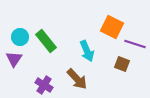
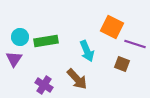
green rectangle: rotated 60 degrees counterclockwise
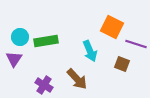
purple line: moved 1 px right
cyan arrow: moved 3 px right
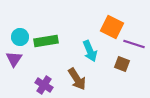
purple line: moved 2 px left
brown arrow: rotated 10 degrees clockwise
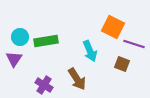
orange square: moved 1 px right
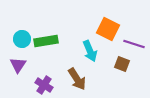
orange square: moved 5 px left, 2 px down
cyan circle: moved 2 px right, 2 px down
purple triangle: moved 4 px right, 6 px down
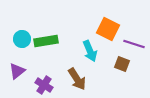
purple triangle: moved 1 px left, 6 px down; rotated 18 degrees clockwise
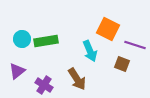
purple line: moved 1 px right, 1 px down
